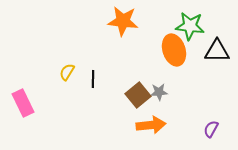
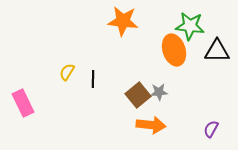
orange arrow: rotated 12 degrees clockwise
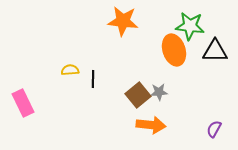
black triangle: moved 2 px left
yellow semicircle: moved 3 px right, 2 px up; rotated 54 degrees clockwise
purple semicircle: moved 3 px right
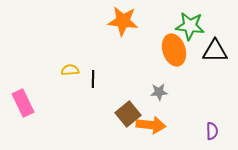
brown square: moved 10 px left, 19 px down
purple semicircle: moved 2 px left, 2 px down; rotated 150 degrees clockwise
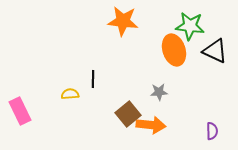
black triangle: rotated 24 degrees clockwise
yellow semicircle: moved 24 px down
pink rectangle: moved 3 px left, 8 px down
